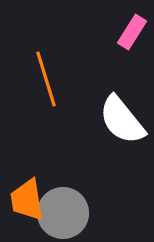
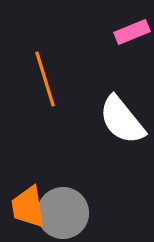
pink rectangle: rotated 36 degrees clockwise
orange line: moved 1 px left
orange trapezoid: moved 1 px right, 7 px down
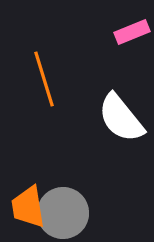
orange line: moved 1 px left
white semicircle: moved 1 px left, 2 px up
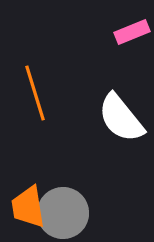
orange line: moved 9 px left, 14 px down
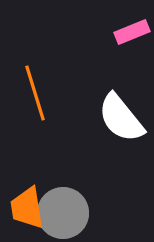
orange trapezoid: moved 1 px left, 1 px down
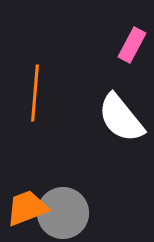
pink rectangle: moved 13 px down; rotated 40 degrees counterclockwise
orange line: rotated 22 degrees clockwise
orange trapezoid: rotated 78 degrees clockwise
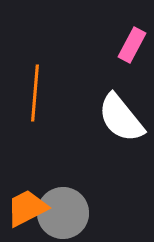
orange trapezoid: rotated 6 degrees counterclockwise
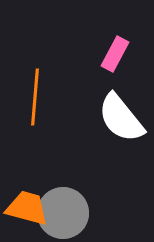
pink rectangle: moved 17 px left, 9 px down
orange line: moved 4 px down
orange trapezoid: rotated 42 degrees clockwise
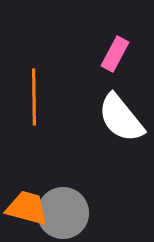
orange line: moved 1 px left; rotated 6 degrees counterclockwise
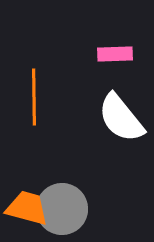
pink rectangle: rotated 60 degrees clockwise
gray circle: moved 1 px left, 4 px up
